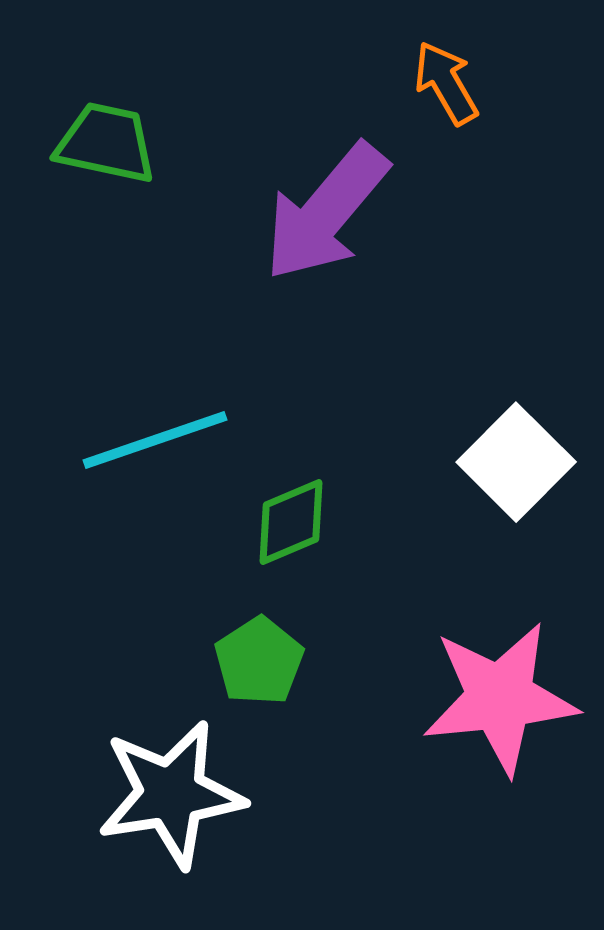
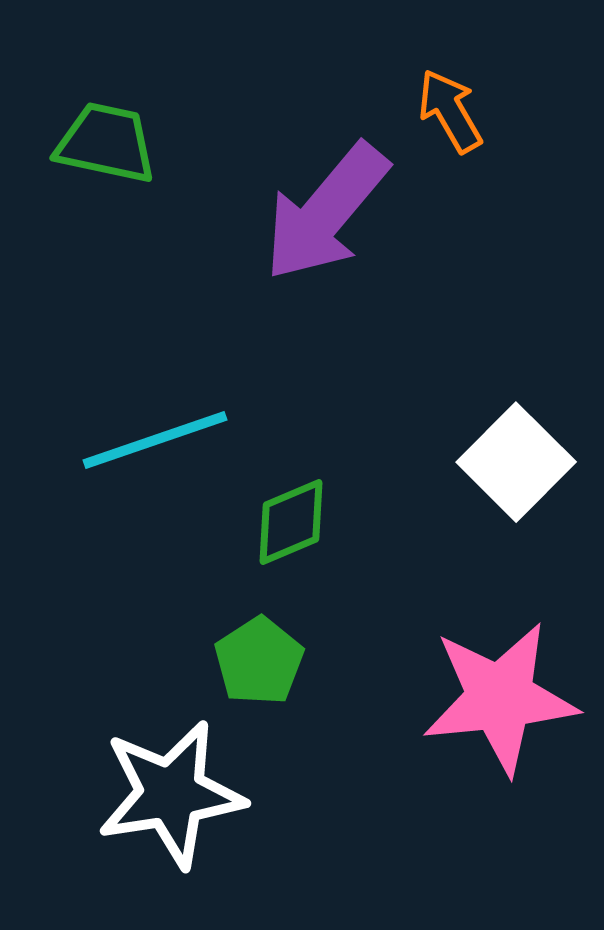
orange arrow: moved 4 px right, 28 px down
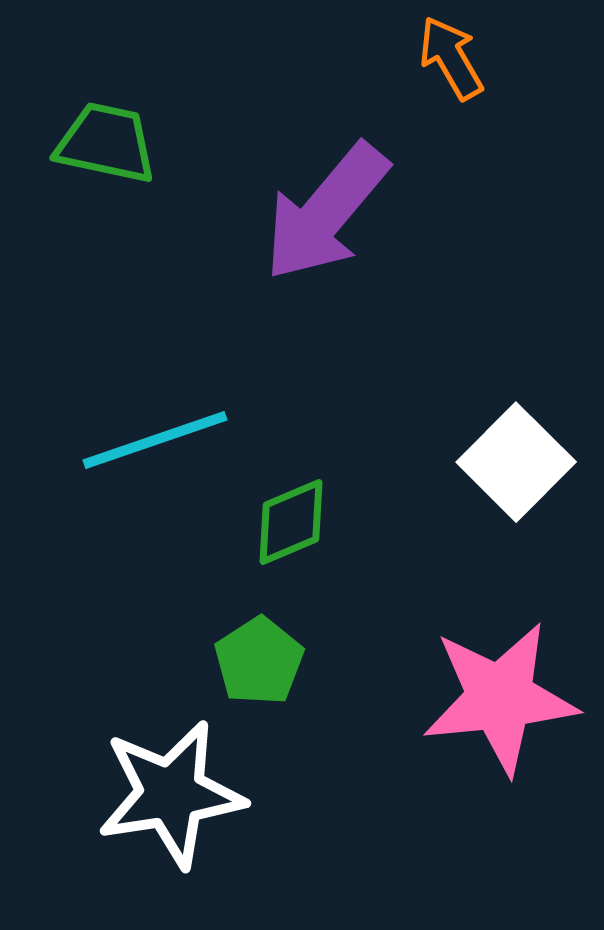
orange arrow: moved 1 px right, 53 px up
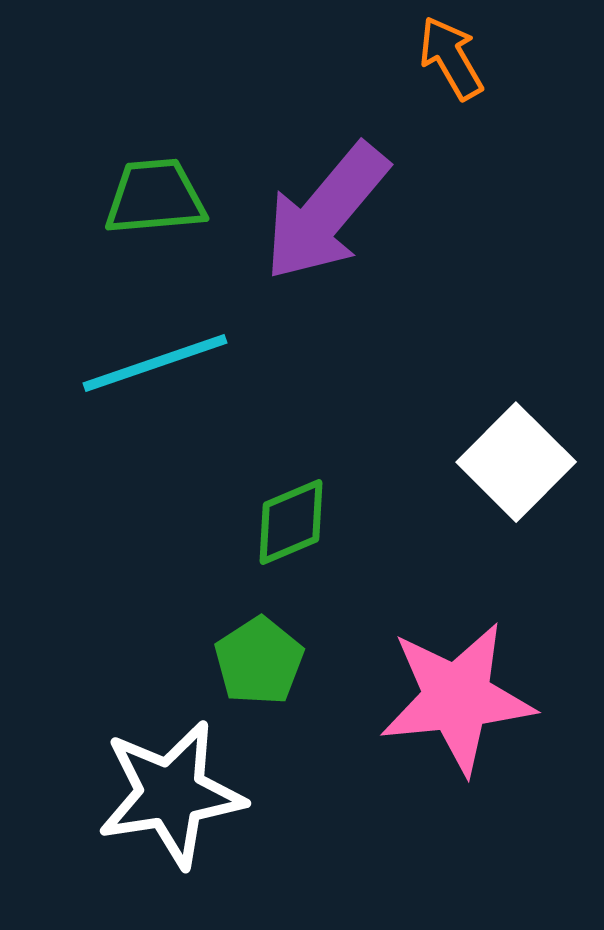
green trapezoid: moved 49 px right, 54 px down; rotated 17 degrees counterclockwise
cyan line: moved 77 px up
pink star: moved 43 px left
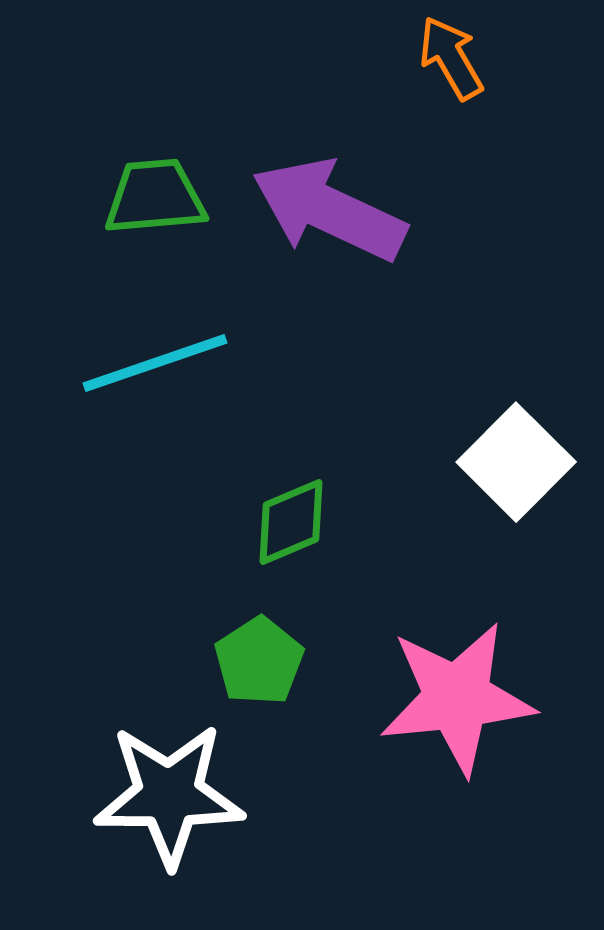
purple arrow: moved 3 px right, 2 px up; rotated 75 degrees clockwise
white star: moved 2 px left, 1 px down; rotated 9 degrees clockwise
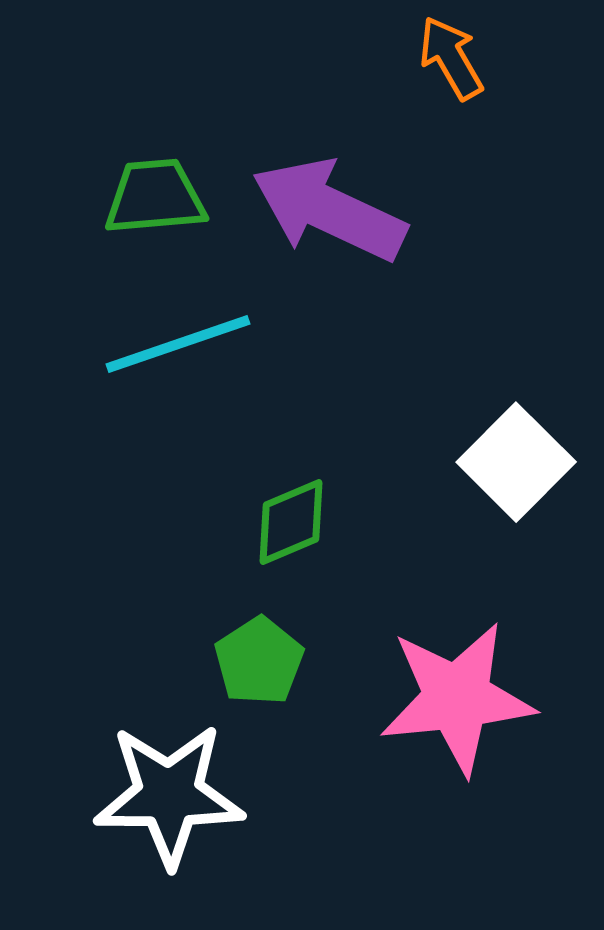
cyan line: moved 23 px right, 19 px up
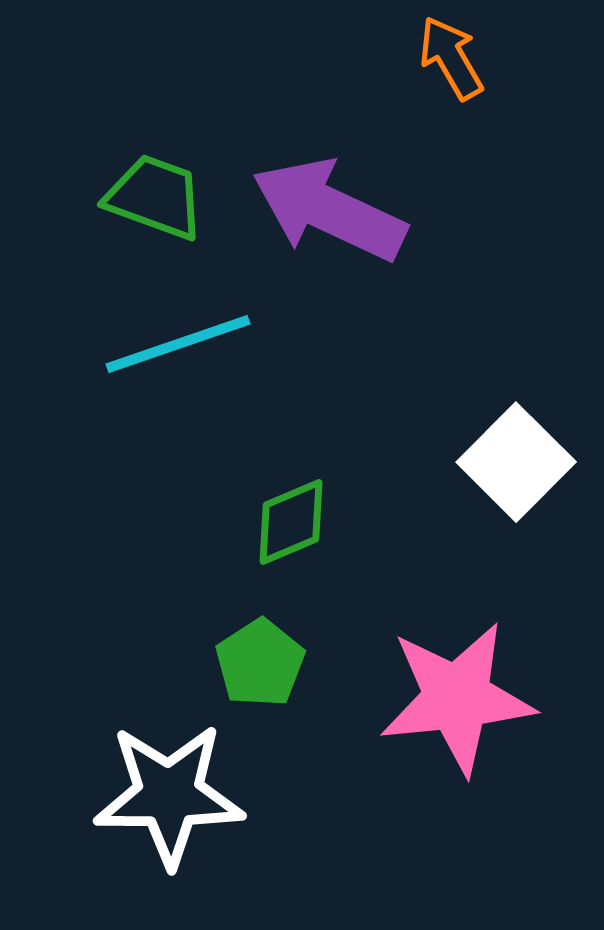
green trapezoid: rotated 25 degrees clockwise
green pentagon: moved 1 px right, 2 px down
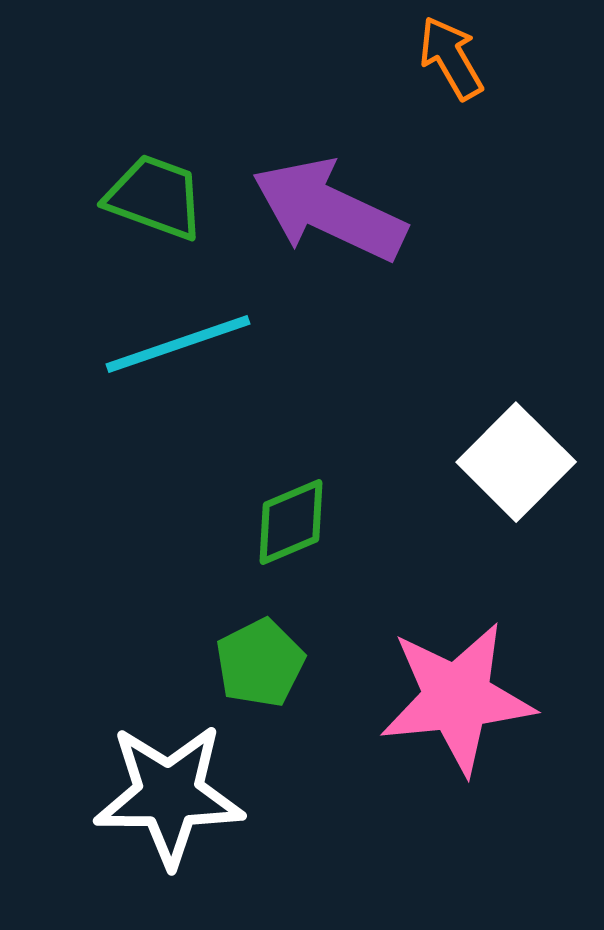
green pentagon: rotated 6 degrees clockwise
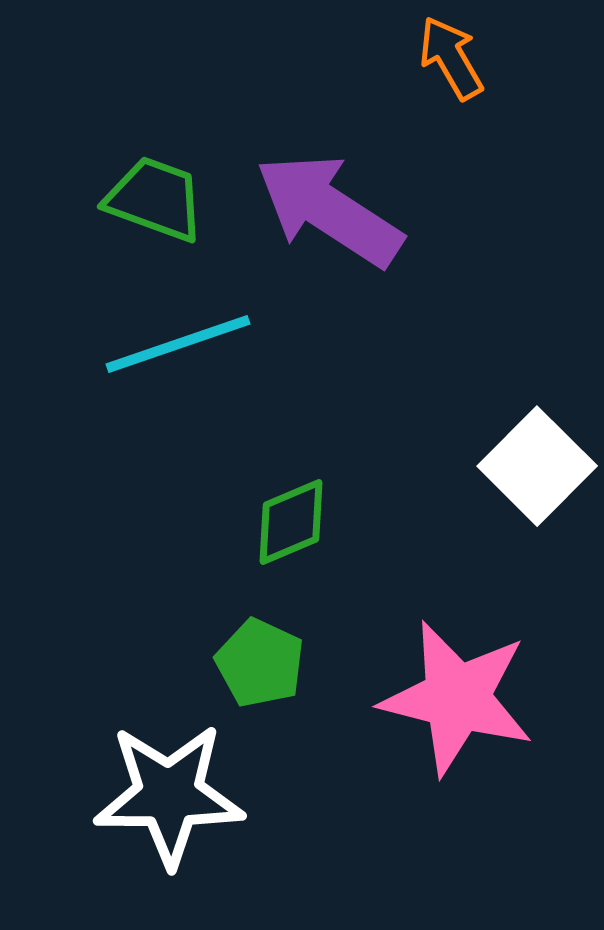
green trapezoid: moved 2 px down
purple arrow: rotated 8 degrees clockwise
white square: moved 21 px right, 4 px down
green pentagon: rotated 20 degrees counterclockwise
pink star: rotated 20 degrees clockwise
